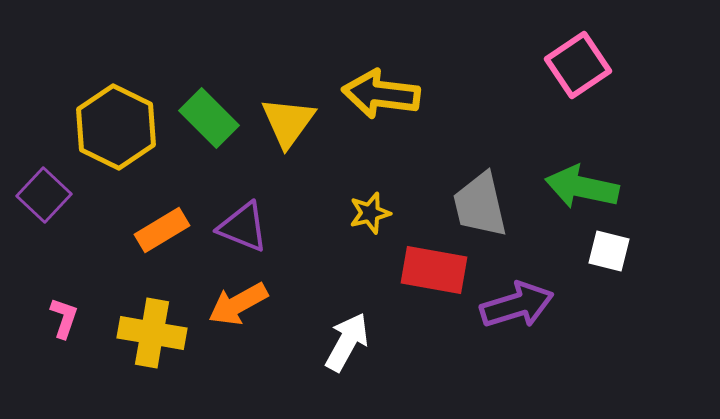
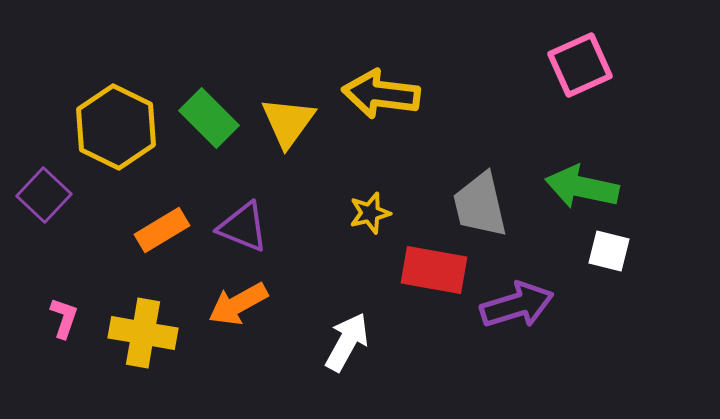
pink square: moved 2 px right; rotated 10 degrees clockwise
yellow cross: moved 9 px left
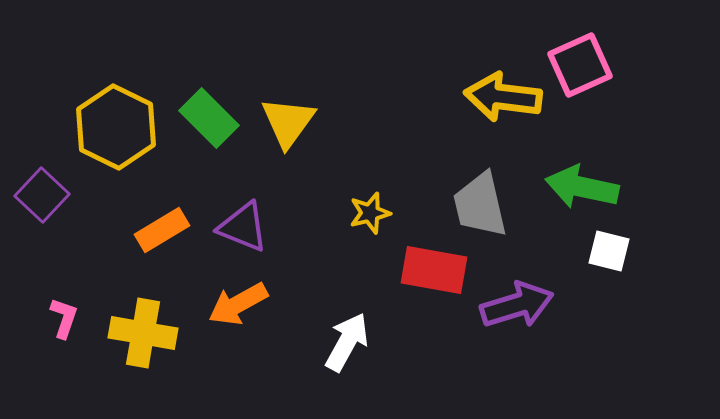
yellow arrow: moved 122 px right, 3 px down
purple square: moved 2 px left
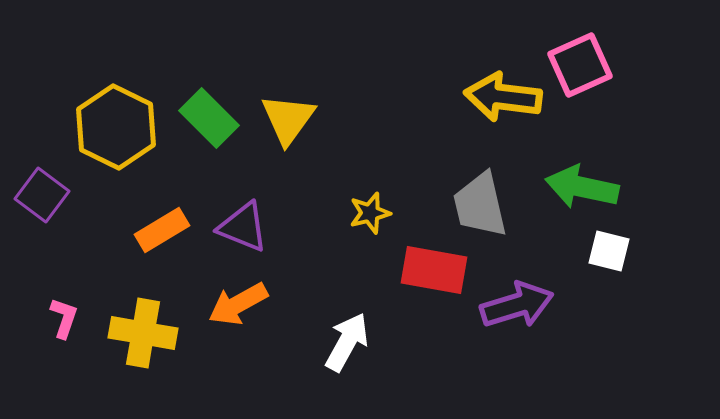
yellow triangle: moved 3 px up
purple square: rotated 6 degrees counterclockwise
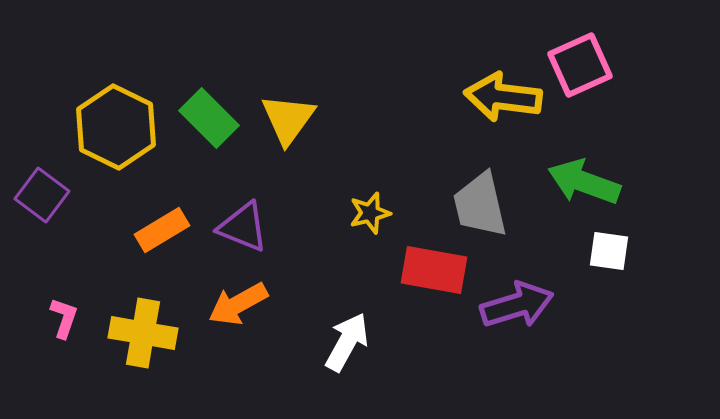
green arrow: moved 2 px right, 5 px up; rotated 8 degrees clockwise
white square: rotated 6 degrees counterclockwise
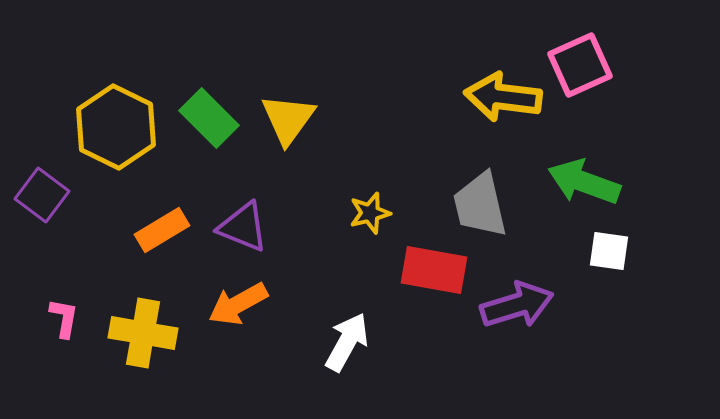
pink L-shape: rotated 9 degrees counterclockwise
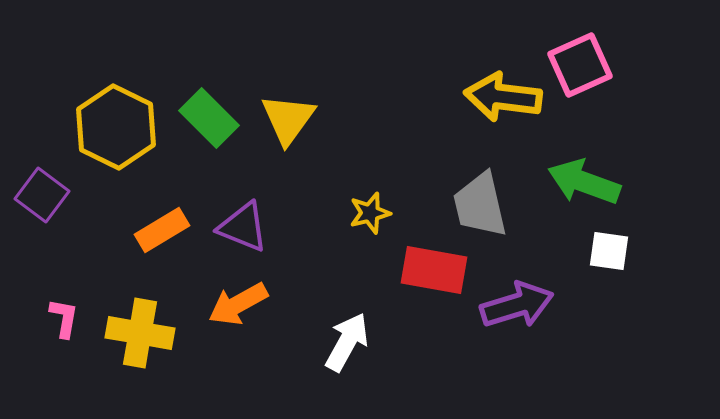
yellow cross: moved 3 px left
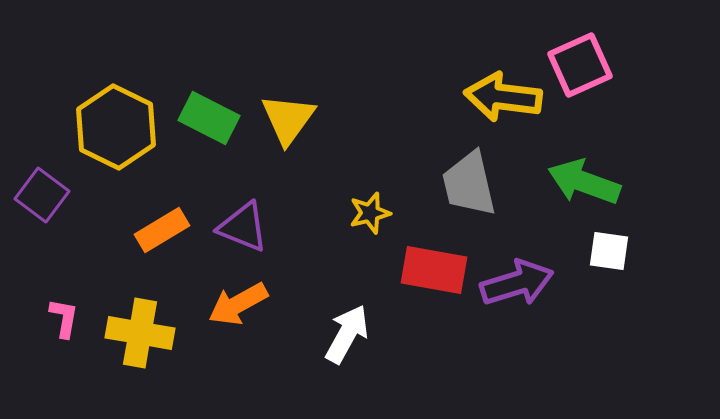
green rectangle: rotated 18 degrees counterclockwise
gray trapezoid: moved 11 px left, 21 px up
purple arrow: moved 22 px up
white arrow: moved 8 px up
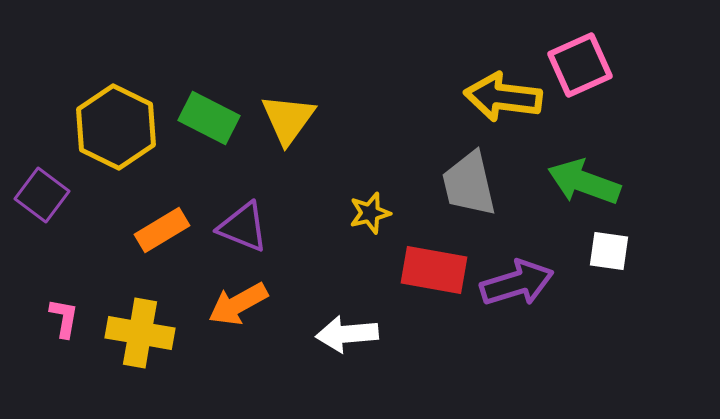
white arrow: rotated 124 degrees counterclockwise
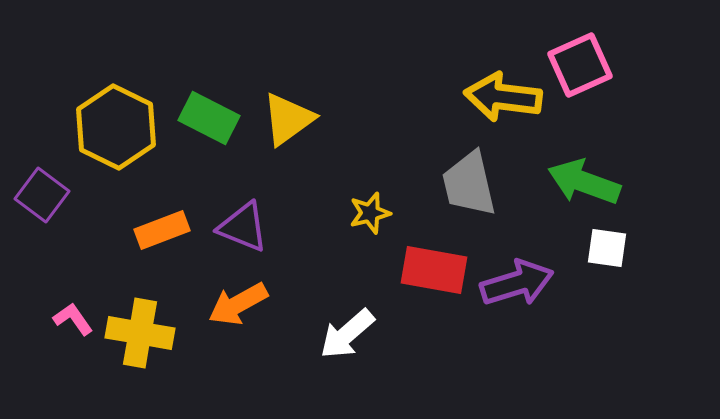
yellow triangle: rotated 18 degrees clockwise
orange rectangle: rotated 10 degrees clockwise
white square: moved 2 px left, 3 px up
pink L-shape: moved 9 px right, 1 px down; rotated 45 degrees counterclockwise
white arrow: rotated 36 degrees counterclockwise
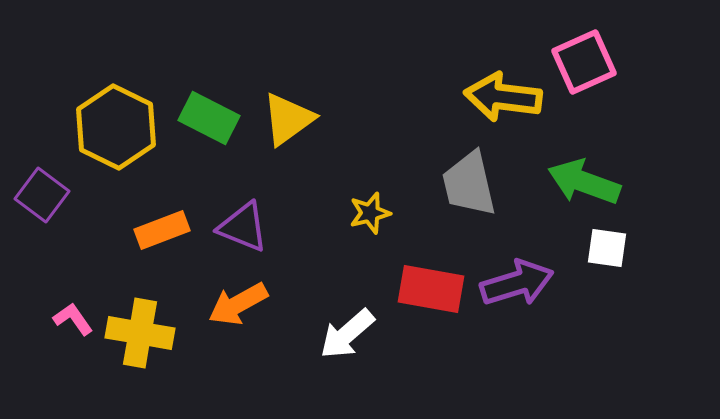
pink square: moved 4 px right, 3 px up
red rectangle: moved 3 px left, 19 px down
